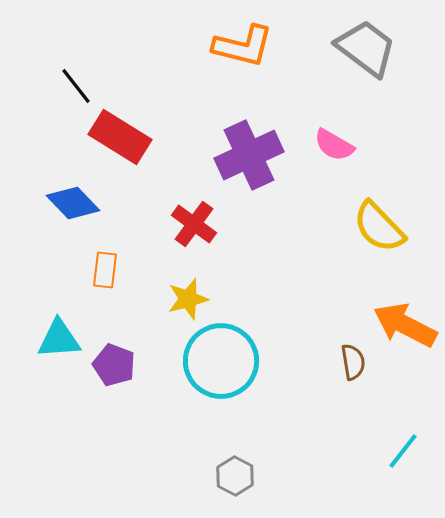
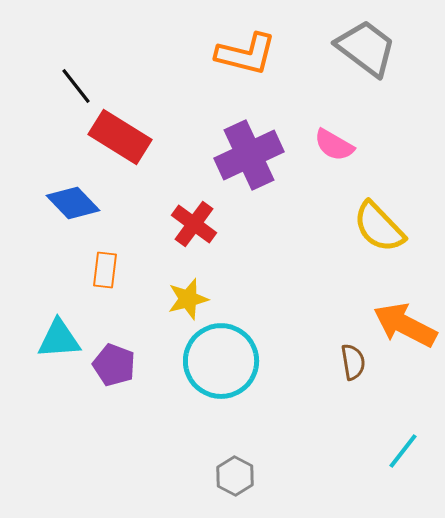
orange L-shape: moved 3 px right, 8 px down
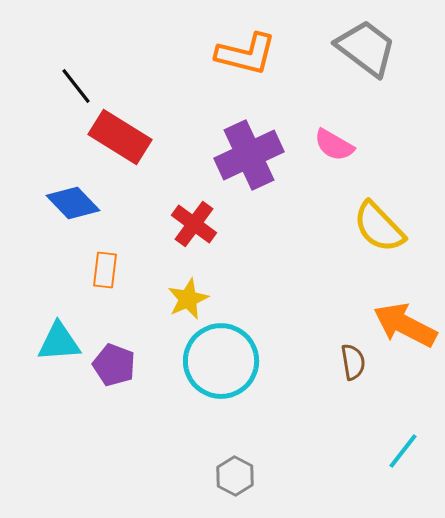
yellow star: rotated 9 degrees counterclockwise
cyan triangle: moved 3 px down
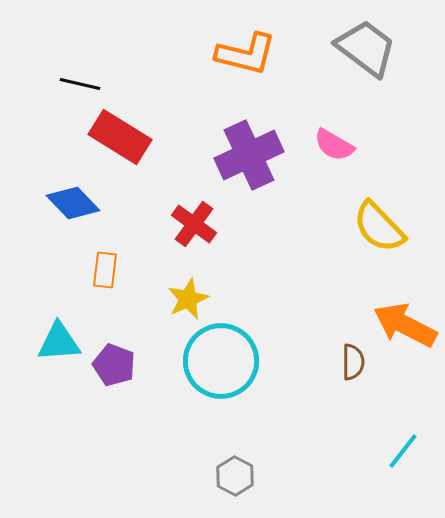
black line: moved 4 px right, 2 px up; rotated 39 degrees counterclockwise
brown semicircle: rotated 9 degrees clockwise
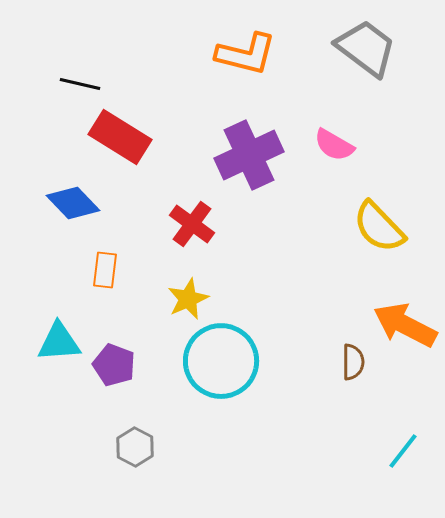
red cross: moved 2 px left
gray hexagon: moved 100 px left, 29 px up
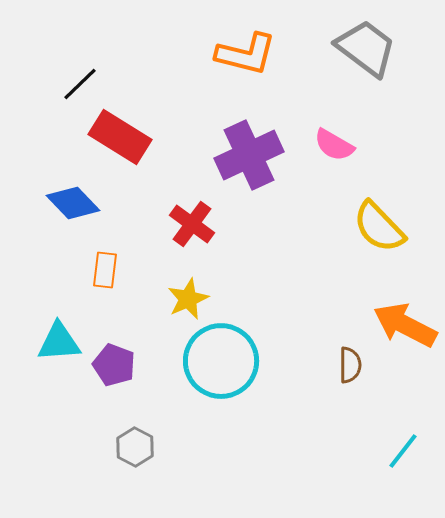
black line: rotated 57 degrees counterclockwise
brown semicircle: moved 3 px left, 3 px down
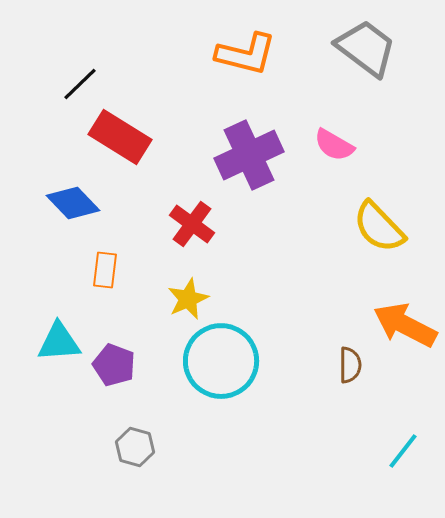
gray hexagon: rotated 12 degrees counterclockwise
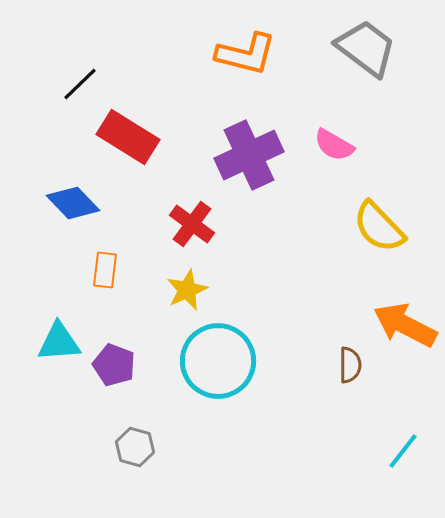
red rectangle: moved 8 px right
yellow star: moved 1 px left, 9 px up
cyan circle: moved 3 px left
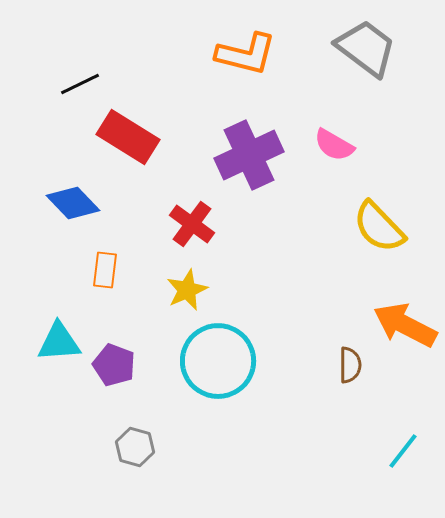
black line: rotated 18 degrees clockwise
